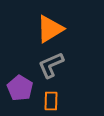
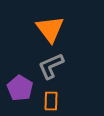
orange triangle: rotated 36 degrees counterclockwise
gray L-shape: moved 1 px down
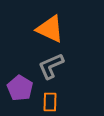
orange triangle: rotated 28 degrees counterclockwise
orange rectangle: moved 1 px left, 1 px down
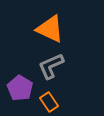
orange rectangle: moved 1 px left; rotated 36 degrees counterclockwise
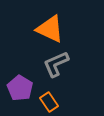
gray L-shape: moved 5 px right, 2 px up
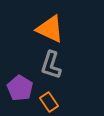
gray L-shape: moved 5 px left, 1 px down; rotated 48 degrees counterclockwise
